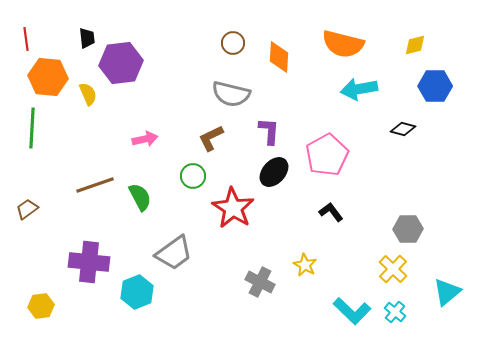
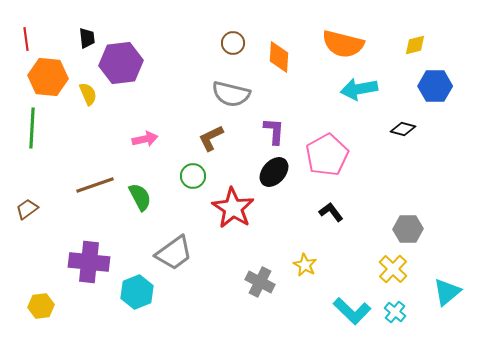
purple L-shape: moved 5 px right
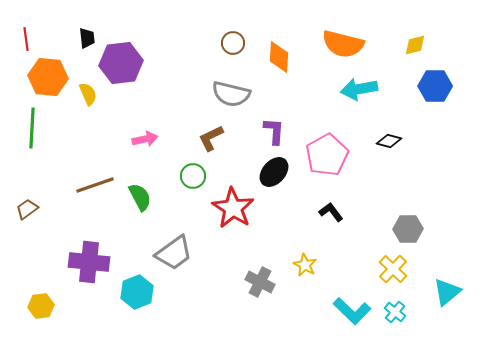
black diamond: moved 14 px left, 12 px down
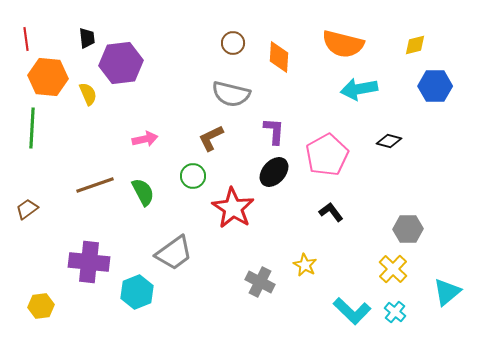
green semicircle: moved 3 px right, 5 px up
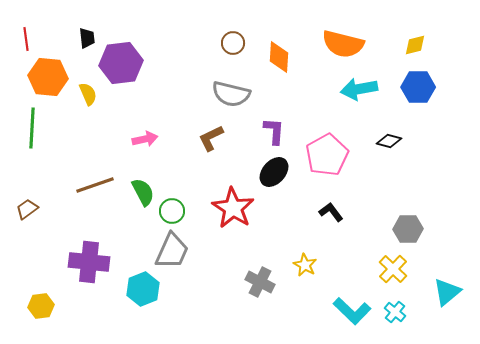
blue hexagon: moved 17 px left, 1 px down
green circle: moved 21 px left, 35 px down
gray trapezoid: moved 2 px left, 2 px up; rotated 30 degrees counterclockwise
cyan hexagon: moved 6 px right, 3 px up
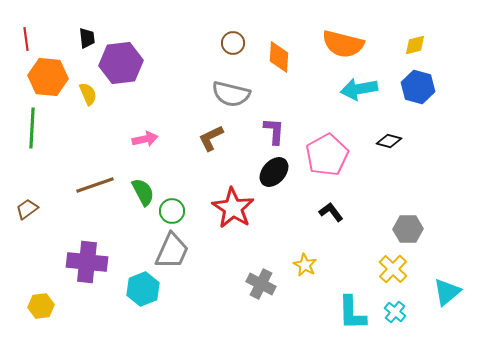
blue hexagon: rotated 16 degrees clockwise
purple cross: moved 2 px left
gray cross: moved 1 px right, 2 px down
cyan L-shape: moved 2 px down; rotated 45 degrees clockwise
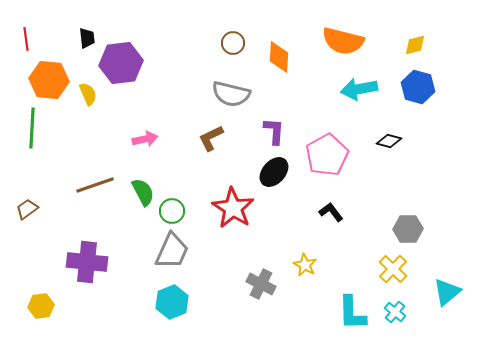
orange semicircle: moved 3 px up
orange hexagon: moved 1 px right, 3 px down
cyan hexagon: moved 29 px right, 13 px down
